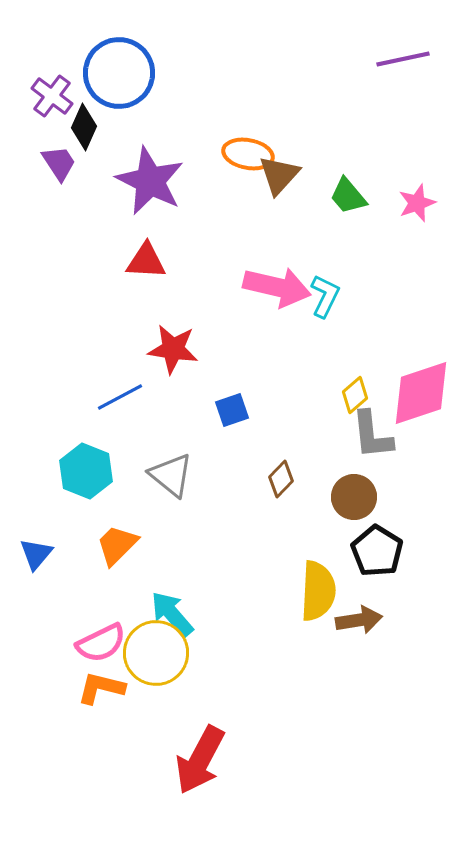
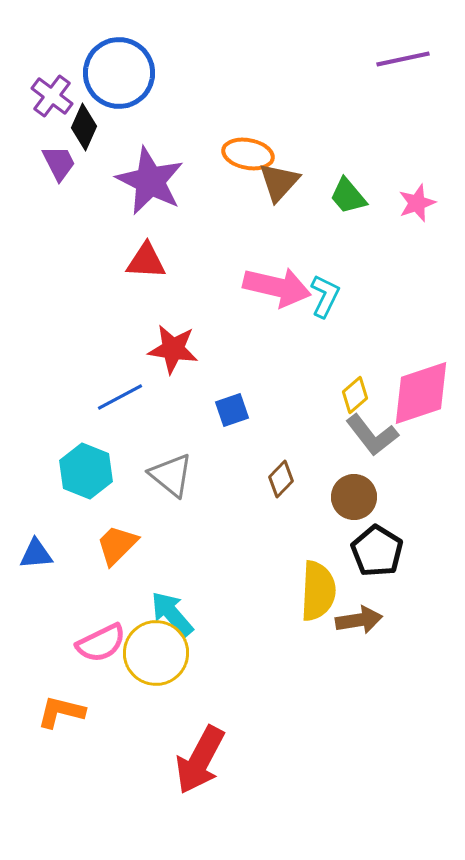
purple trapezoid: rotated 6 degrees clockwise
brown triangle: moved 7 px down
gray L-shape: rotated 32 degrees counterclockwise
blue triangle: rotated 45 degrees clockwise
orange L-shape: moved 40 px left, 24 px down
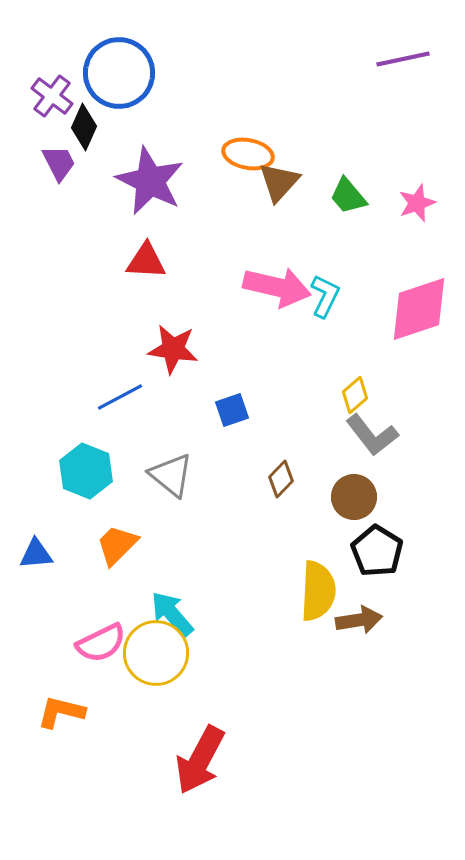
pink diamond: moved 2 px left, 84 px up
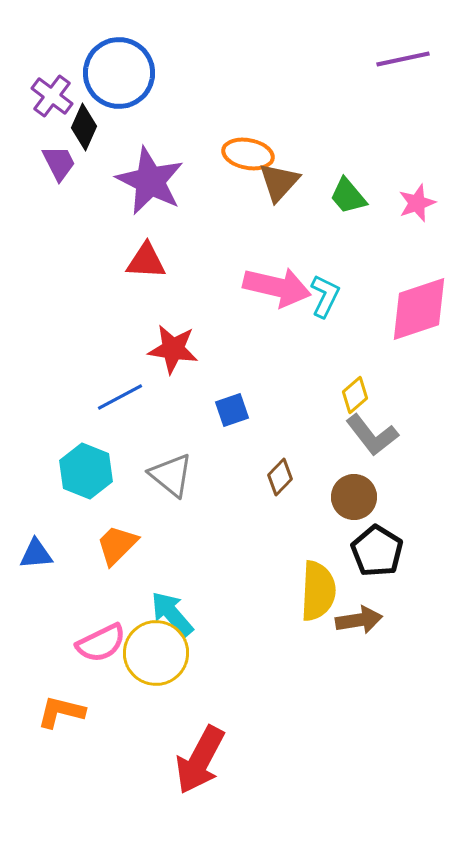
brown diamond: moved 1 px left, 2 px up
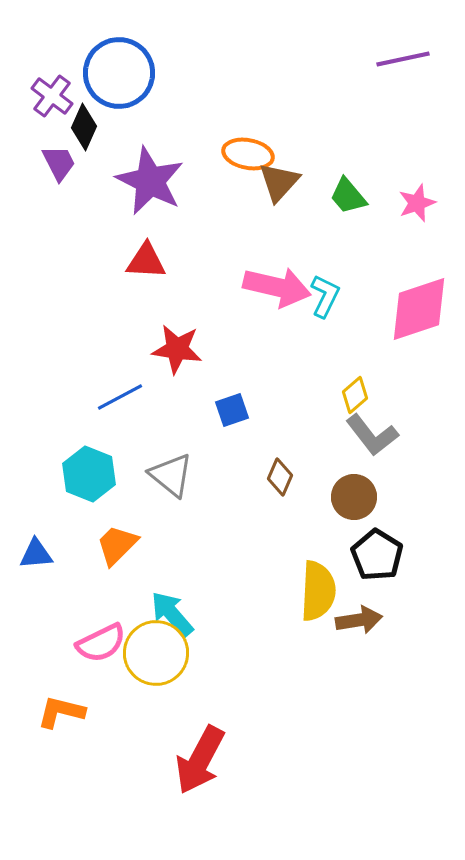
red star: moved 4 px right
cyan hexagon: moved 3 px right, 3 px down
brown diamond: rotated 21 degrees counterclockwise
black pentagon: moved 4 px down
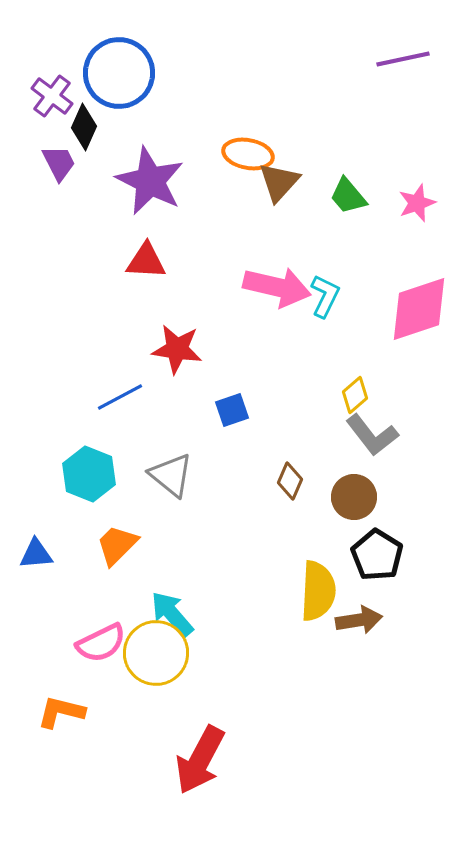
brown diamond: moved 10 px right, 4 px down
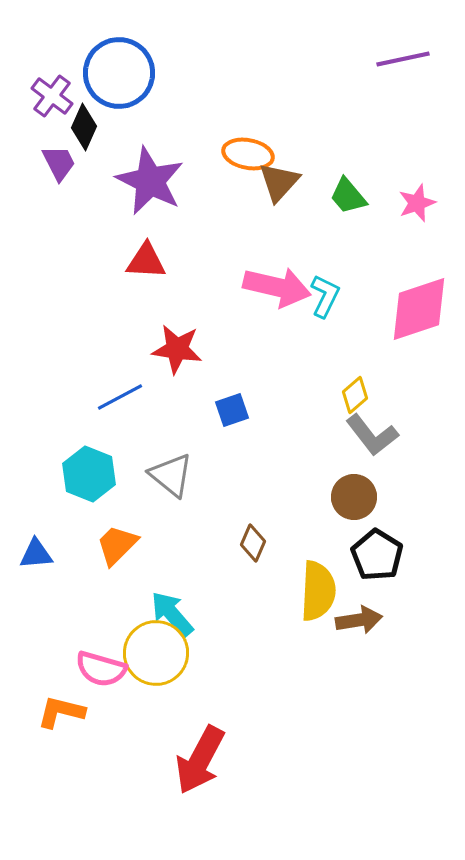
brown diamond: moved 37 px left, 62 px down
pink semicircle: moved 26 px down; rotated 42 degrees clockwise
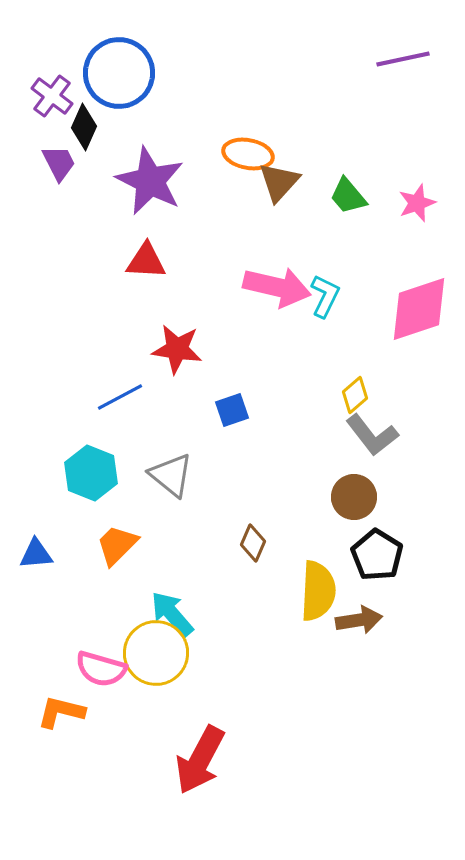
cyan hexagon: moved 2 px right, 1 px up
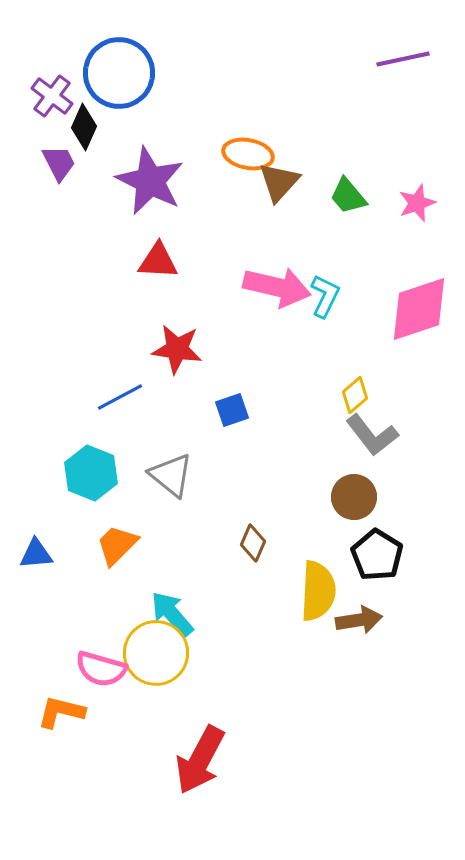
red triangle: moved 12 px right
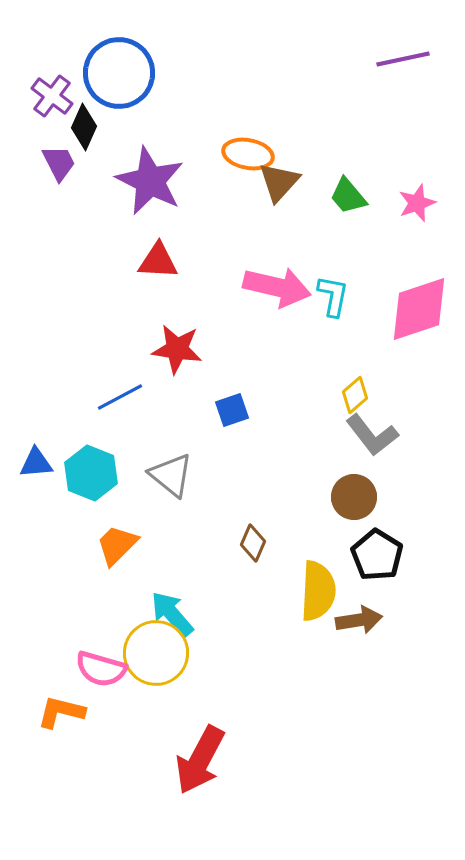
cyan L-shape: moved 8 px right; rotated 15 degrees counterclockwise
blue triangle: moved 91 px up
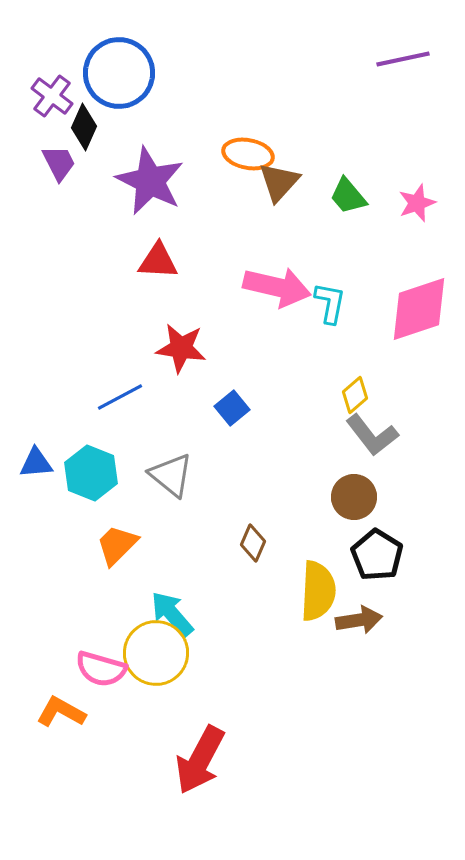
cyan L-shape: moved 3 px left, 7 px down
red star: moved 4 px right, 1 px up
blue square: moved 2 px up; rotated 20 degrees counterclockwise
orange L-shape: rotated 15 degrees clockwise
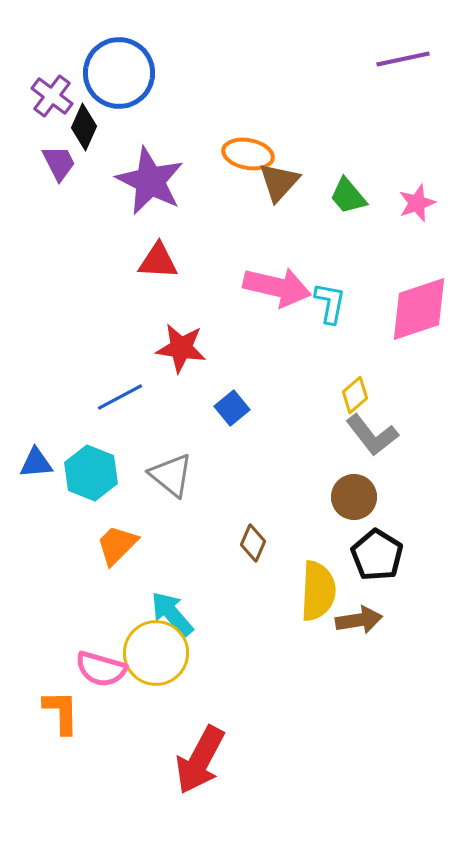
orange L-shape: rotated 60 degrees clockwise
